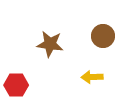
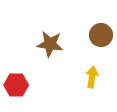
brown circle: moved 2 px left, 1 px up
yellow arrow: rotated 100 degrees clockwise
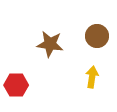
brown circle: moved 4 px left, 1 px down
